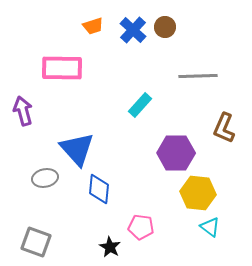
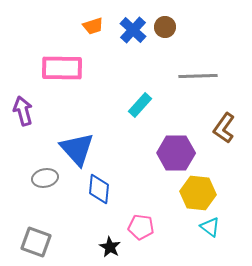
brown L-shape: rotated 12 degrees clockwise
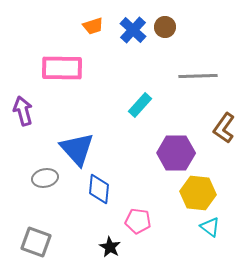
pink pentagon: moved 3 px left, 6 px up
